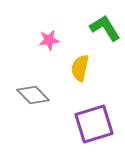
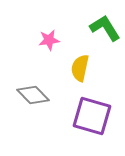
purple square: moved 2 px left, 8 px up; rotated 33 degrees clockwise
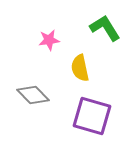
yellow semicircle: rotated 24 degrees counterclockwise
